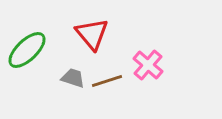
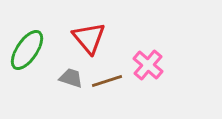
red triangle: moved 3 px left, 4 px down
green ellipse: rotated 12 degrees counterclockwise
gray trapezoid: moved 2 px left
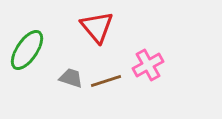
red triangle: moved 8 px right, 11 px up
pink cross: rotated 20 degrees clockwise
brown line: moved 1 px left
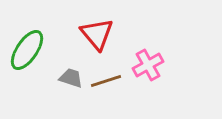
red triangle: moved 7 px down
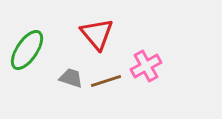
pink cross: moved 2 px left, 1 px down
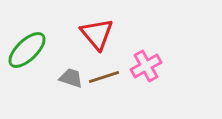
green ellipse: rotated 12 degrees clockwise
brown line: moved 2 px left, 4 px up
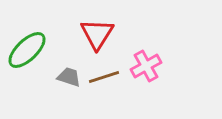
red triangle: rotated 12 degrees clockwise
gray trapezoid: moved 2 px left, 1 px up
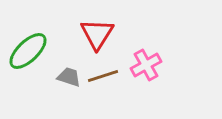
green ellipse: moved 1 px right, 1 px down
pink cross: moved 1 px up
brown line: moved 1 px left, 1 px up
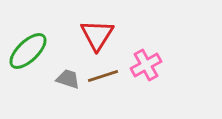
red triangle: moved 1 px down
gray trapezoid: moved 1 px left, 2 px down
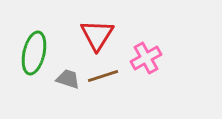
green ellipse: moved 6 px right, 2 px down; rotated 33 degrees counterclockwise
pink cross: moved 7 px up
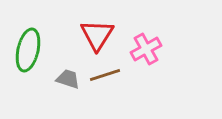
green ellipse: moved 6 px left, 3 px up
pink cross: moved 9 px up
brown line: moved 2 px right, 1 px up
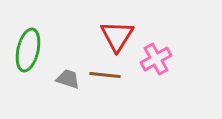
red triangle: moved 20 px right, 1 px down
pink cross: moved 10 px right, 10 px down
brown line: rotated 24 degrees clockwise
